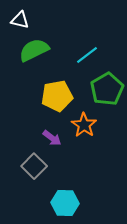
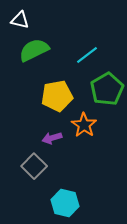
purple arrow: rotated 126 degrees clockwise
cyan hexagon: rotated 12 degrees clockwise
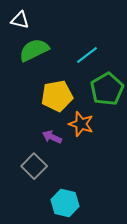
orange star: moved 3 px left, 1 px up; rotated 15 degrees counterclockwise
purple arrow: moved 1 px up; rotated 42 degrees clockwise
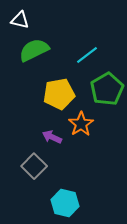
yellow pentagon: moved 2 px right, 2 px up
orange star: rotated 20 degrees clockwise
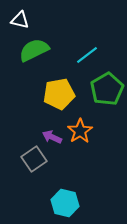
orange star: moved 1 px left, 7 px down
gray square: moved 7 px up; rotated 10 degrees clockwise
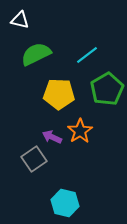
green semicircle: moved 2 px right, 4 px down
yellow pentagon: rotated 12 degrees clockwise
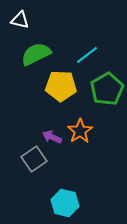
yellow pentagon: moved 2 px right, 8 px up
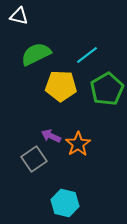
white triangle: moved 1 px left, 4 px up
orange star: moved 2 px left, 13 px down
purple arrow: moved 1 px left, 1 px up
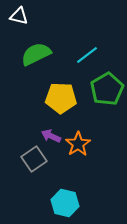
yellow pentagon: moved 12 px down
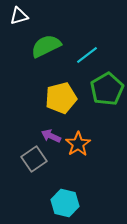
white triangle: rotated 30 degrees counterclockwise
green semicircle: moved 10 px right, 8 px up
yellow pentagon: rotated 16 degrees counterclockwise
